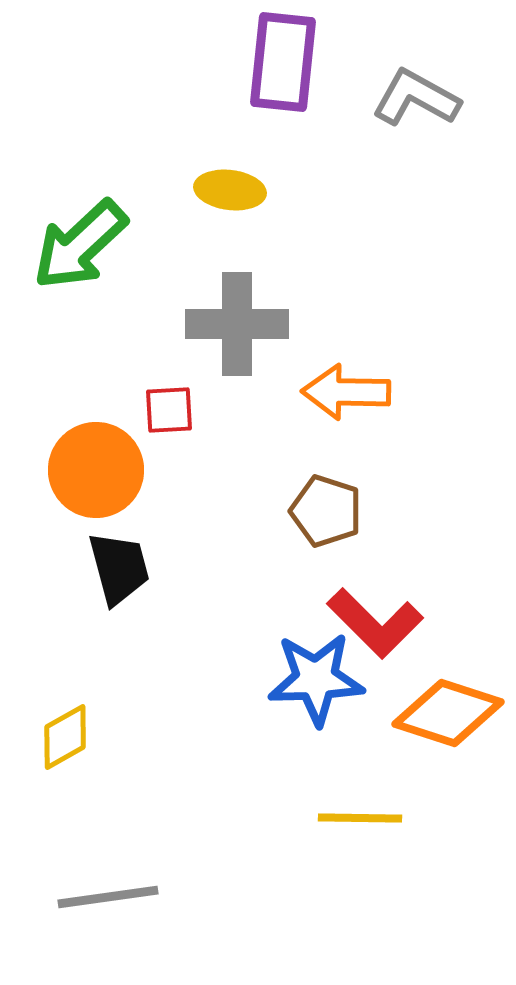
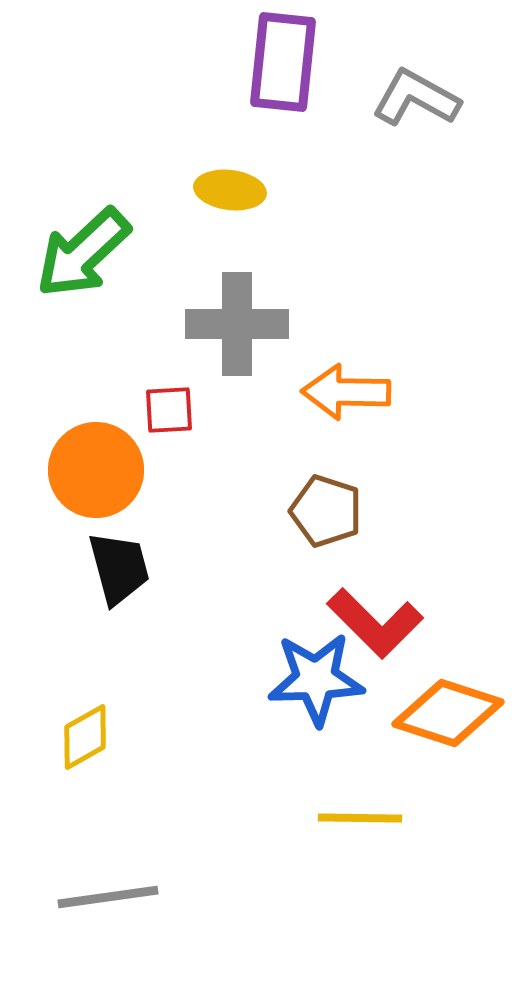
green arrow: moved 3 px right, 8 px down
yellow diamond: moved 20 px right
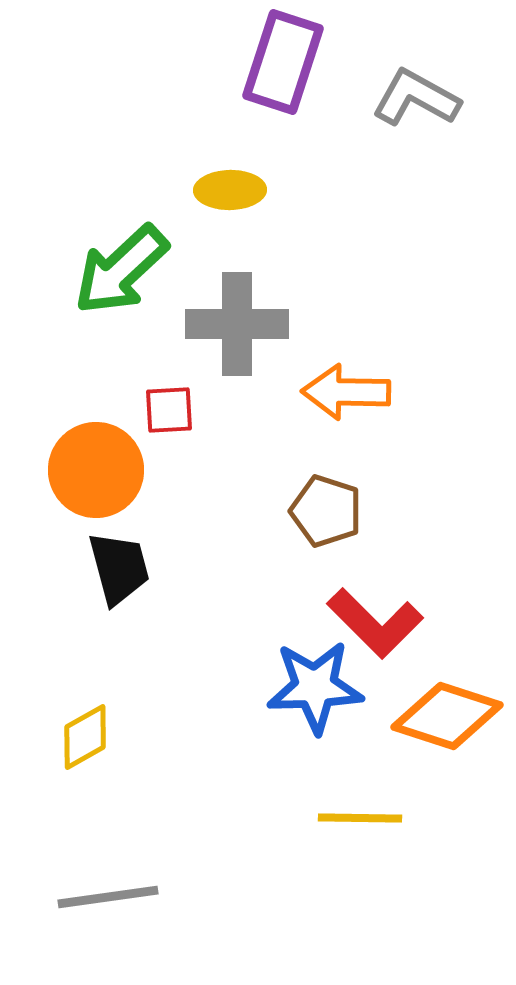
purple rectangle: rotated 12 degrees clockwise
yellow ellipse: rotated 8 degrees counterclockwise
green arrow: moved 38 px right, 17 px down
blue star: moved 1 px left, 8 px down
orange diamond: moved 1 px left, 3 px down
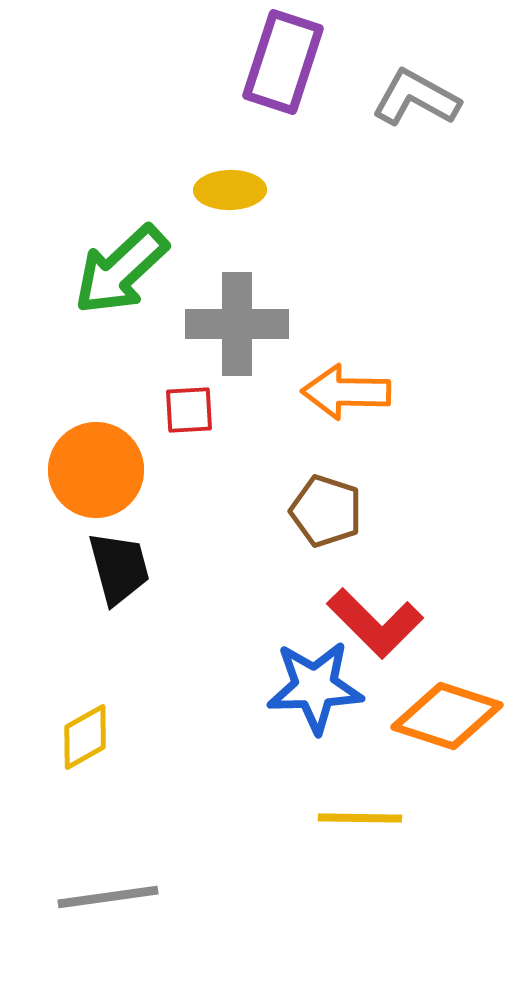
red square: moved 20 px right
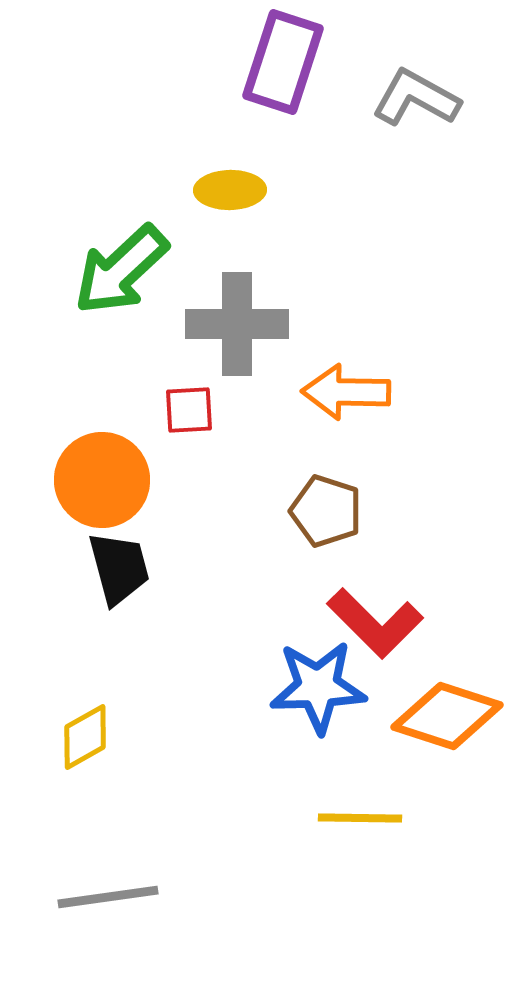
orange circle: moved 6 px right, 10 px down
blue star: moved 3 px right
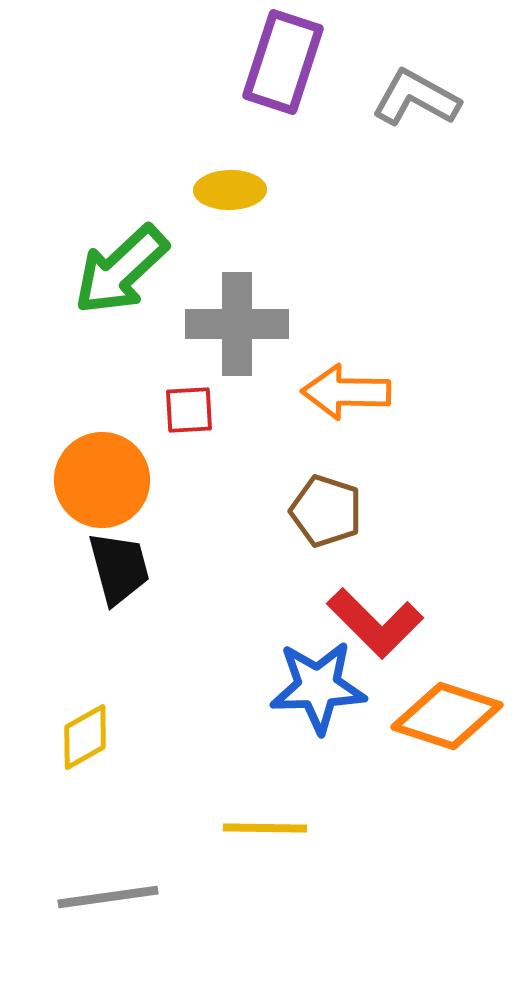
yellow line: moved 95 px left, 10 px down
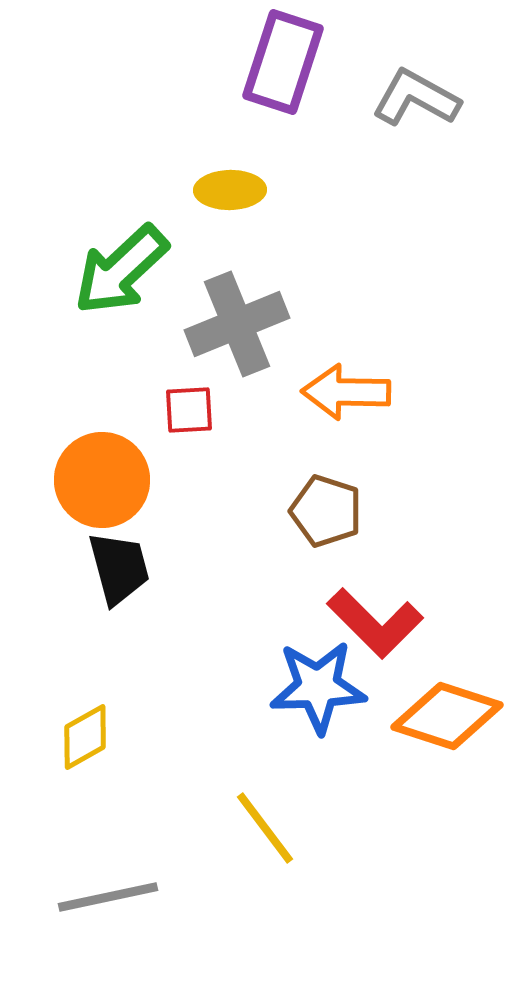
gray cross: rotated 22 degrees counterclockwise
yellow line: rotated 52 degrees clockwise
gray line: rotated 4 degrees counterclockwise
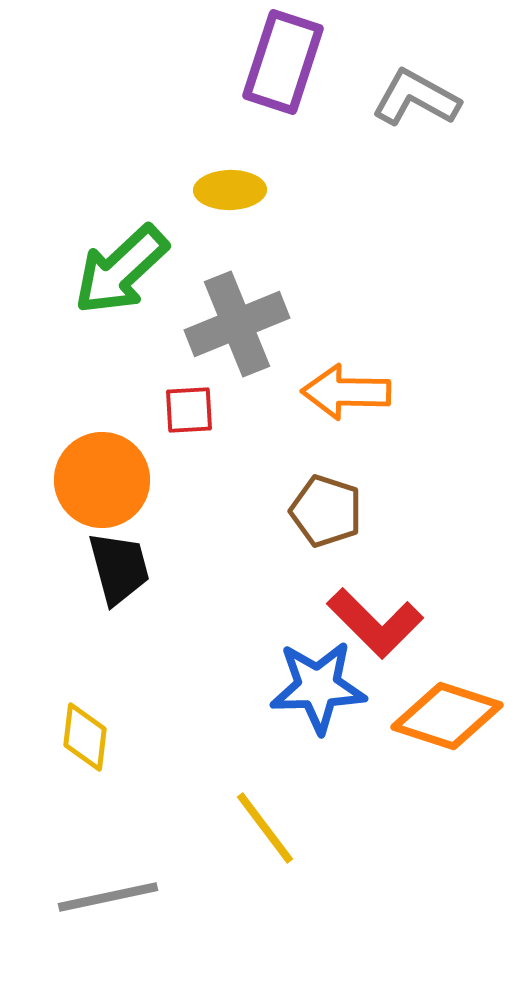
yellow diamond: rotated 54 degrees counterclockwise
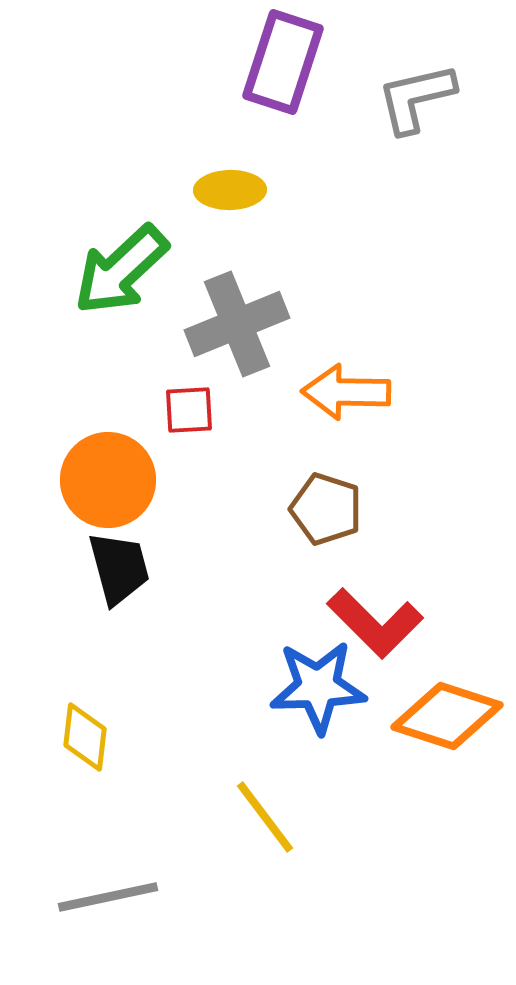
gray L-shape: rotated 42 degrees counterclockwise
orange circle: moved 6 px right
brown pentagon: moved 2 px up
yellow line: moved 11 px up
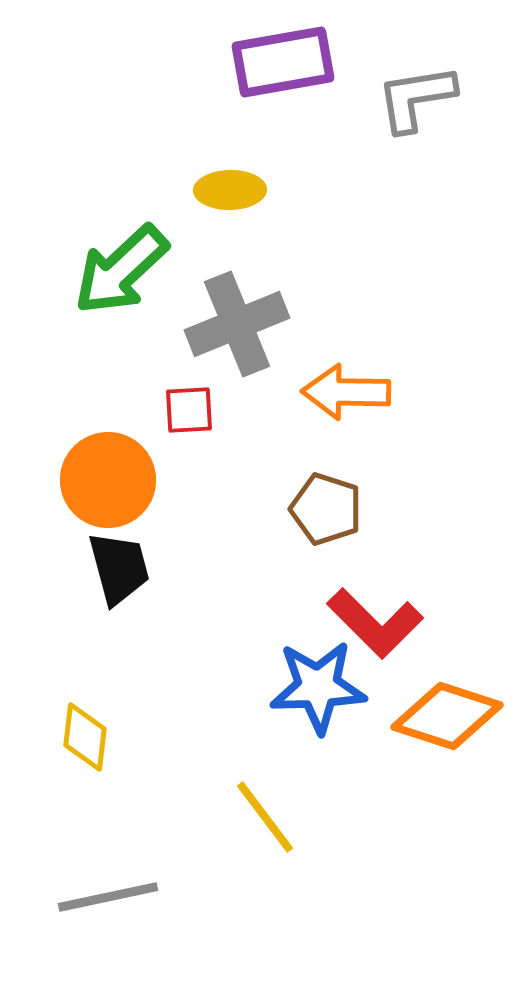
purple rectangle: rotated 62 degrees clockwise
gray L-shape: rotated 4 degrees clockwise
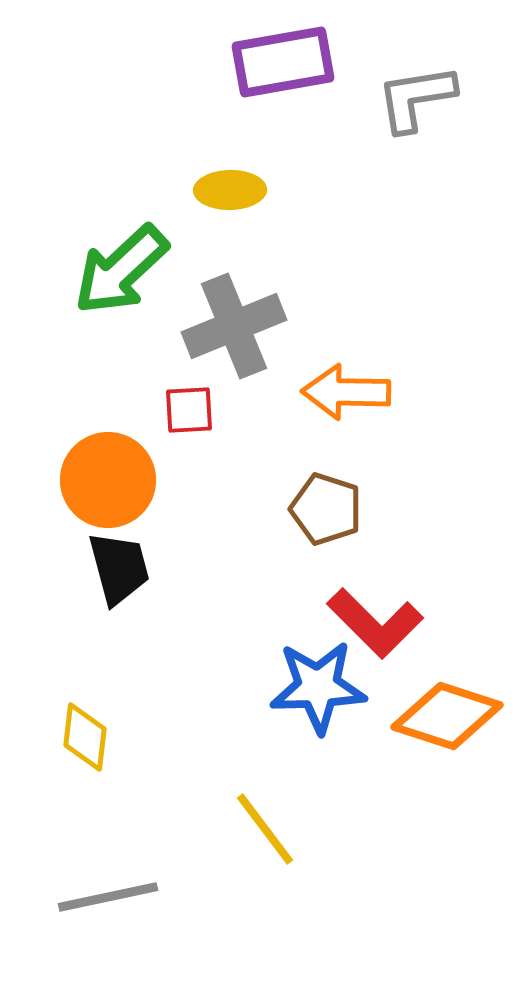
gray cross: moved 3 px left, 2 px down
yellow line: moved 12 px down
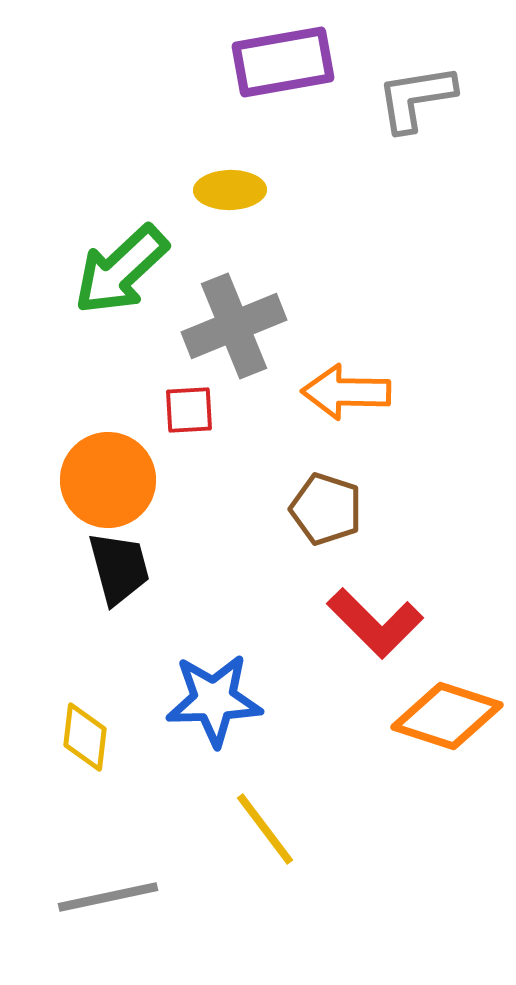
blue star: moved 104 px left, 13 px down
